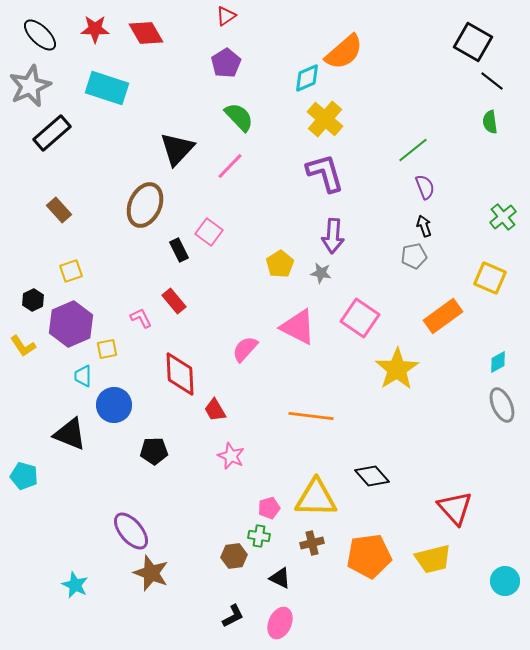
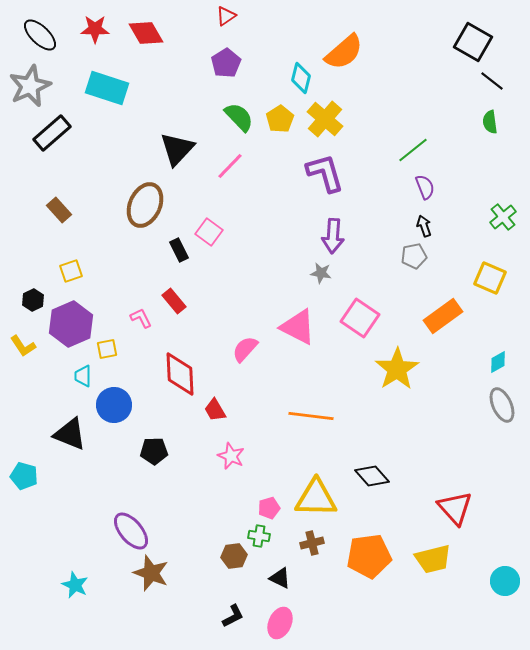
cyan diamond at (307, 78): moved 6 px left; rotated 52 degrees counterclockwise
yellow pentagon at (280, 264): moved 145 px up
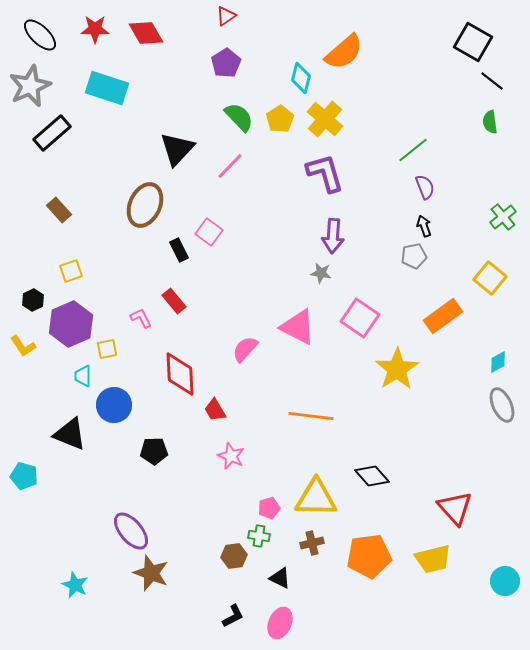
yellow square at (490, 278): rotated 16 degrees clockwise
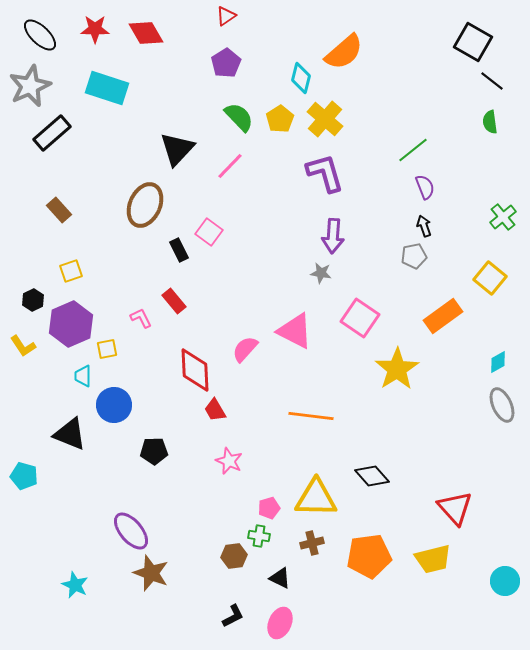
pink triangle at (298, 327): moved 3 px left, 4 px down
red diamond at (180, 374): moved 15 px right, 4 px up
pink star at (231, 456): moved 2 px left, 5 px down
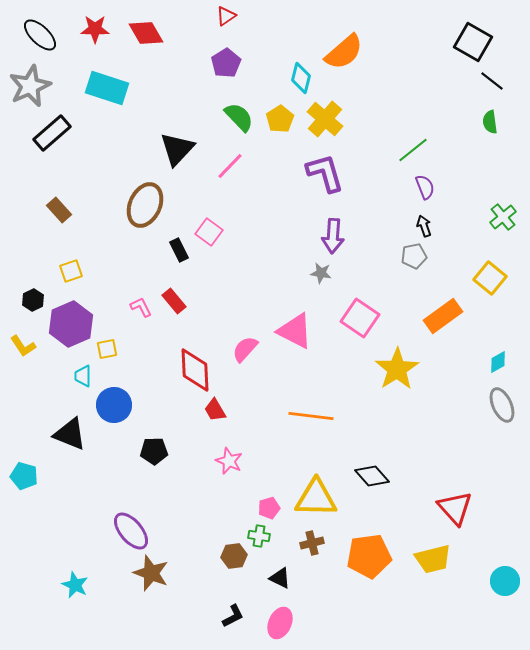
pink L-shape at (141, 318): moved 11 px up
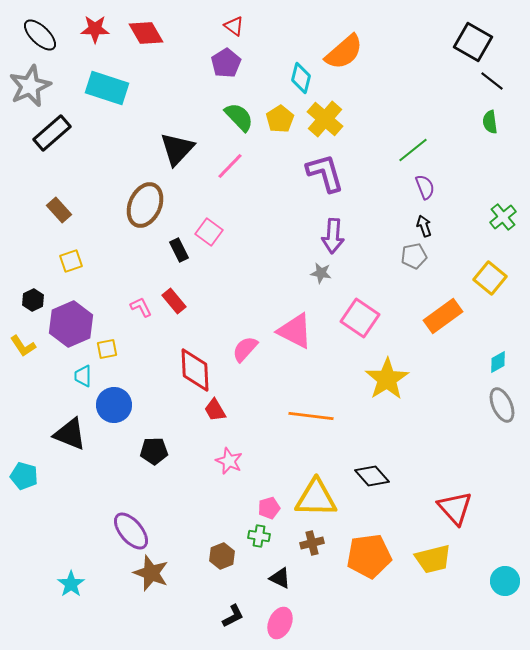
red triangle at (226, 16): moved 8 px right, 10 px down; rotated 50 degrees counterclockwise
yellow square at (71, 271): moved 10 px up
yellow star at (397, 369): moved 10 px left, 10 px down
brown hexagon at (234, 556): moved 12 px left; rotated 15 degrees counterclockwise
cyan star at (75, 585): moved 4 px left, 1 px up; rotated 12 degrees clockwise
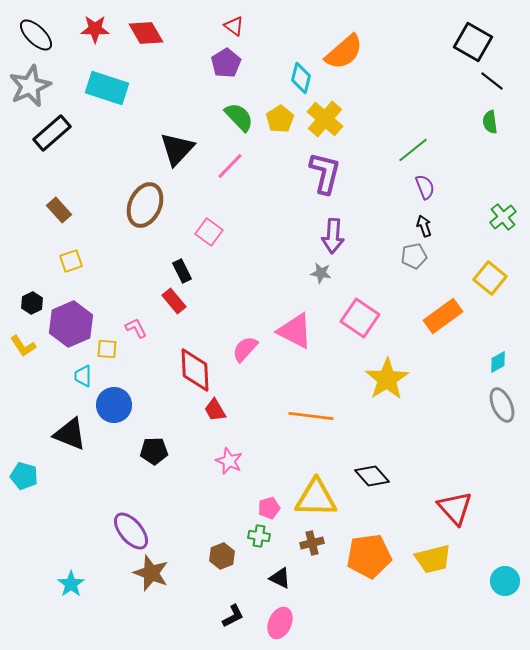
black ellipse at (40, 35): moved 4 px left
purple L-shape at (325, 173): rotated 30 degrees clockwise
black rectangle at (179, 250): moved 3 px right, 21 px down
black hexagon at (33, 300): moved 1 px left, 3 px down
pink L-shape at (141, 307): moved 5 px left, 21 px down
yellow square at (107, 349): rotated 15 degrees clockwise
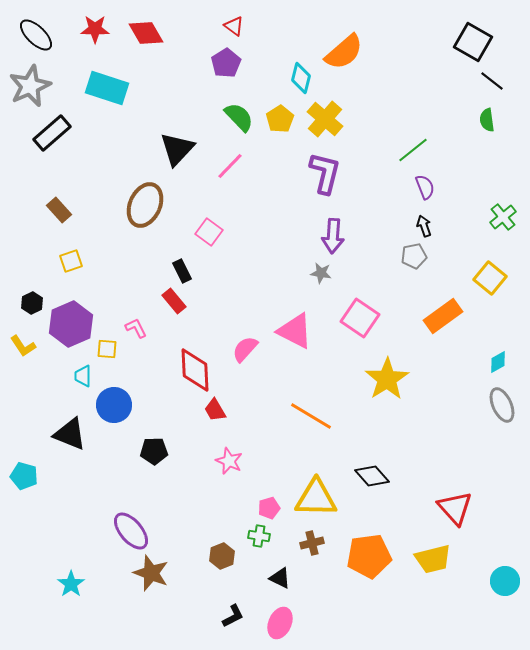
green semicircle at (490, 122): moved 3 px left, 2 px up
orange line at (311, 416): rotated 24 degrees clockwise
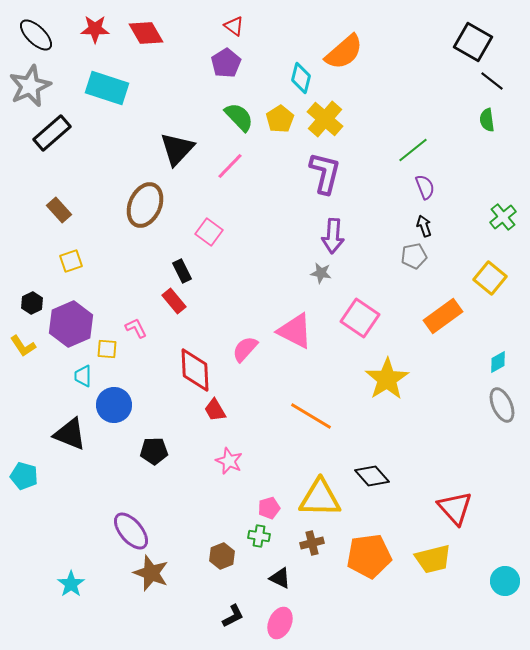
yellow triangle at (316, 498): moved 4 px right
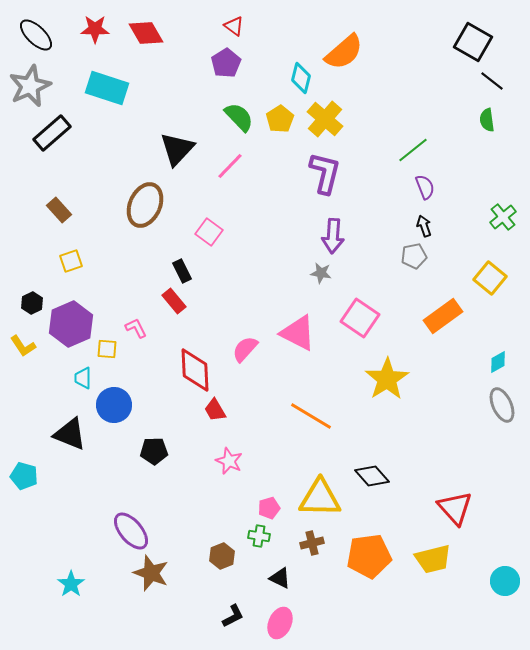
pink triangle at (295, 331): moved 3 px right, 2 px down
cyan trapezoid at (83, 376): moved 2 px down
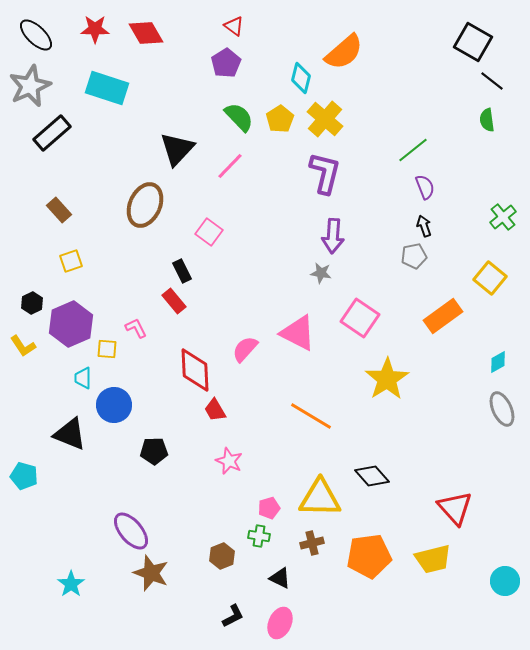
gray ellipse at (502, 405): moved 4 px down
